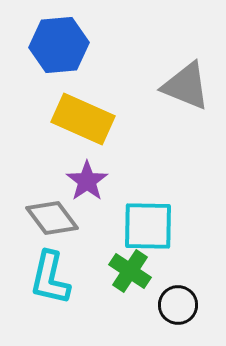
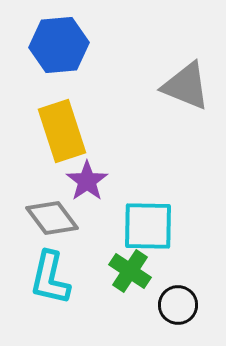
yellow rectangle: moved 21 px left, 12 px down; rotated 48 degrees clockwise
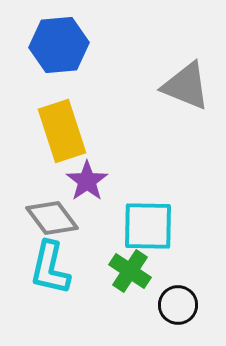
cyan L-shape: moved 10 px up
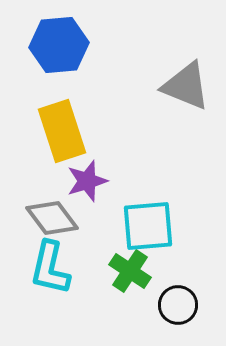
purple star: rotated 18 degrees clockwise
cyan square: rotated 6 degrees counterclockwise
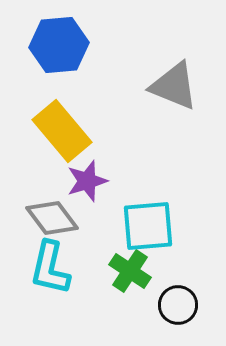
gray triangle: moved 12 px left
yellow rectangle: rotated 22 degrees counterclockwise
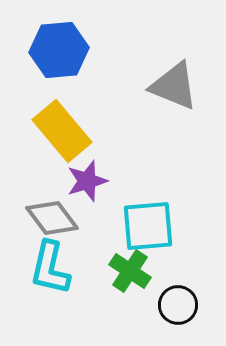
blue hexagon: moved 5 px down
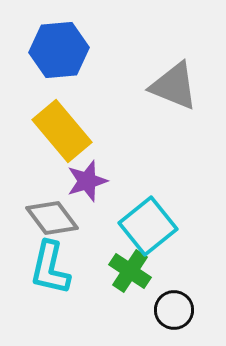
cyan square: rotated 34 degrees counterclockwise
black circle: moved 4 px left, 5 px down
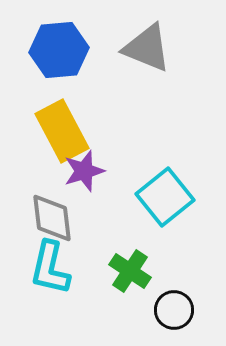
gray triangle: moved 27 px left, 38 px up
yellow rectangle: rotated 12 degrees clockwise
purple star: moved 3 px left, 10 px up
gray diamond: rotated 30 degrees clockwise
cyan square: moved 17 px right, 29 px up
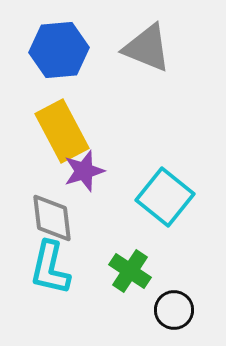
cyan square: rotated 12 degrees counterclockwise
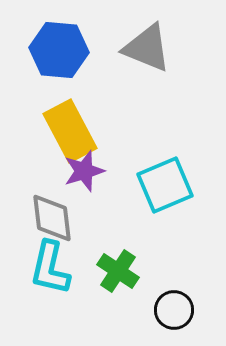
blue hexagon: rotated 10 degrees clockwise
yellow rectangle: moved 8 px right
cyan square: moved 12 px up; rotated 28 degrees clockwise
green cross: moved 12 px left
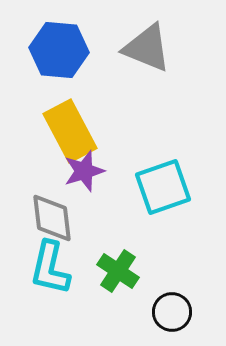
cyan square: moved 2 px left, 2 px down; rotated 4 degrees clockwise
black circle: moved 2 px left, 2 px down
